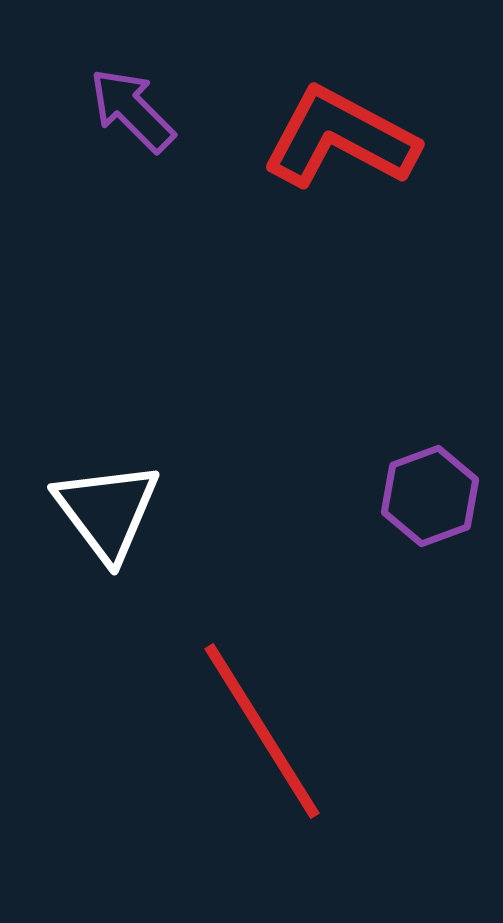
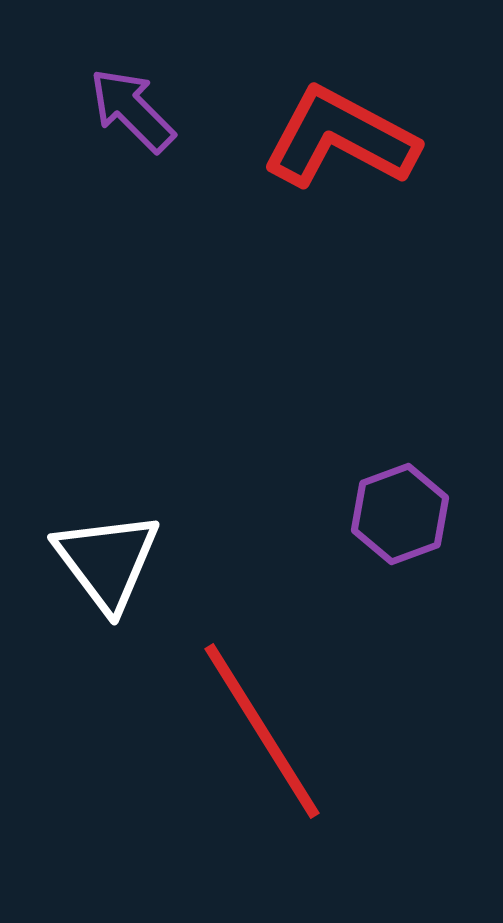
purple hexagon: moved 30 px left, 18 px down
white triangle: moved 50 px down
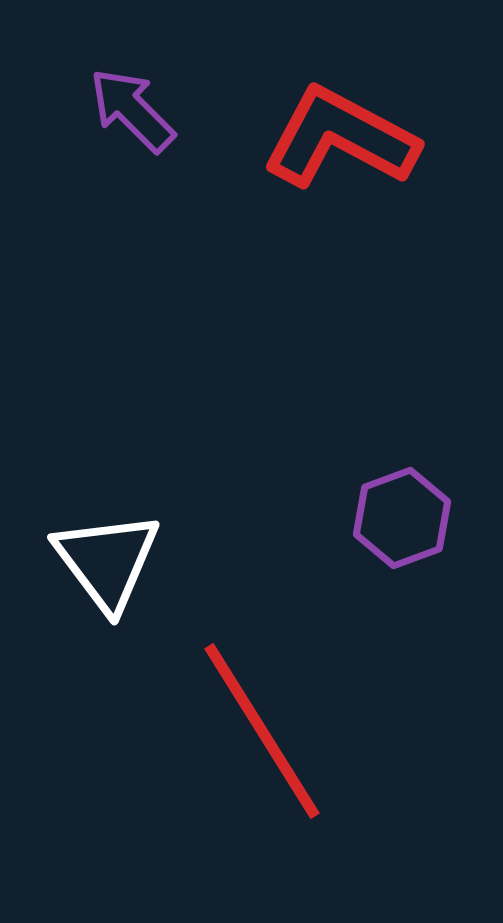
purple hexagon: moved 2 px right, 4 px down
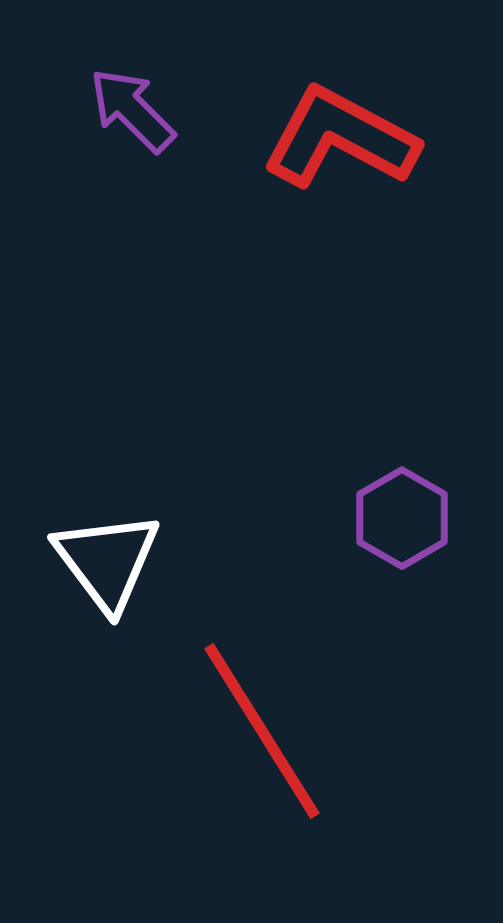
purple hexagon: rotated 10 degrees counterclockwise
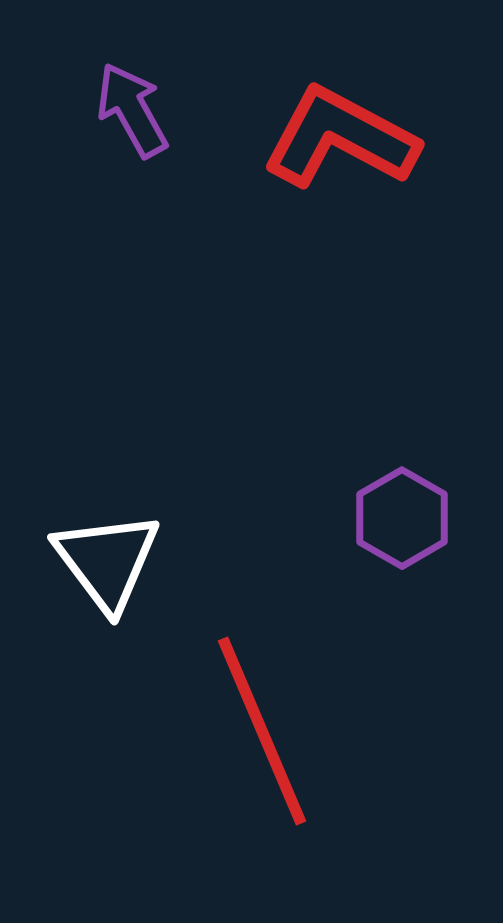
purple arrow: rotated 16 degrees clockwise
red line: rotated 9 degrees clockwise
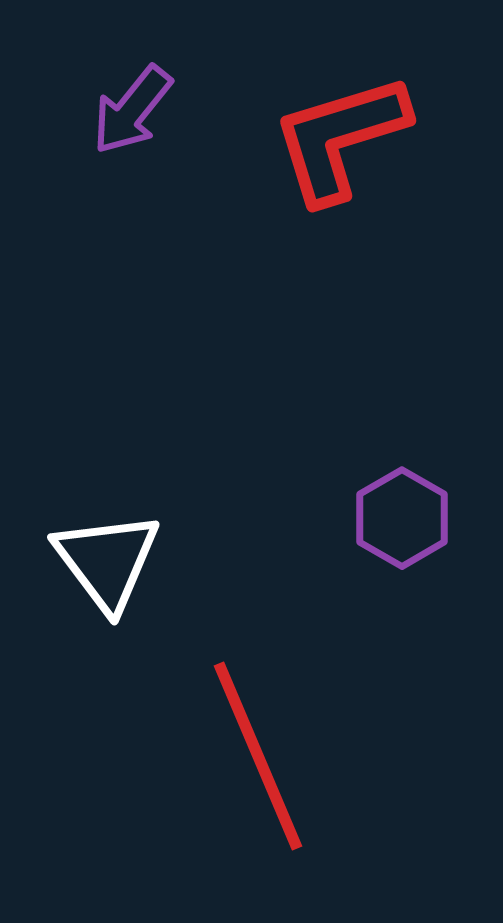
purple arrow: rotated 112 degrees counterclockwise
red L-shape: rotated 45 degrees counterclockwise
red line: moved 4 px left, 25 px down
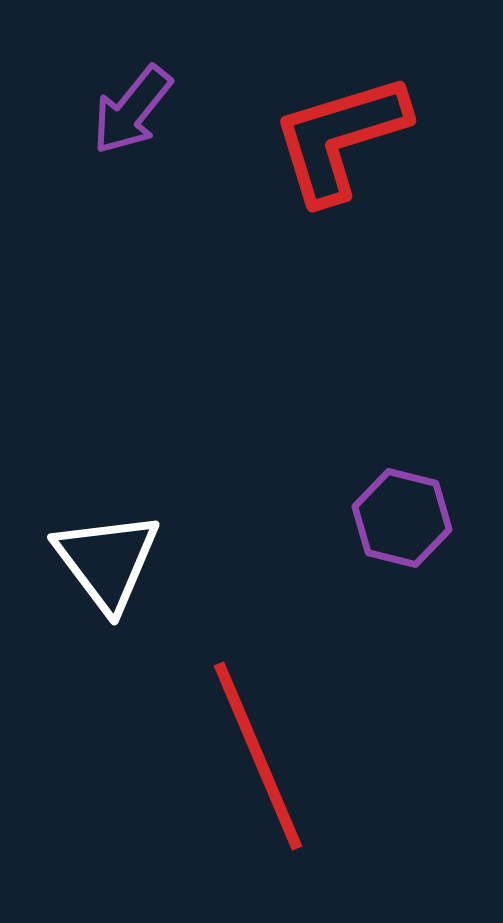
purple hexagon: rotated 16 degrees counterclockwise
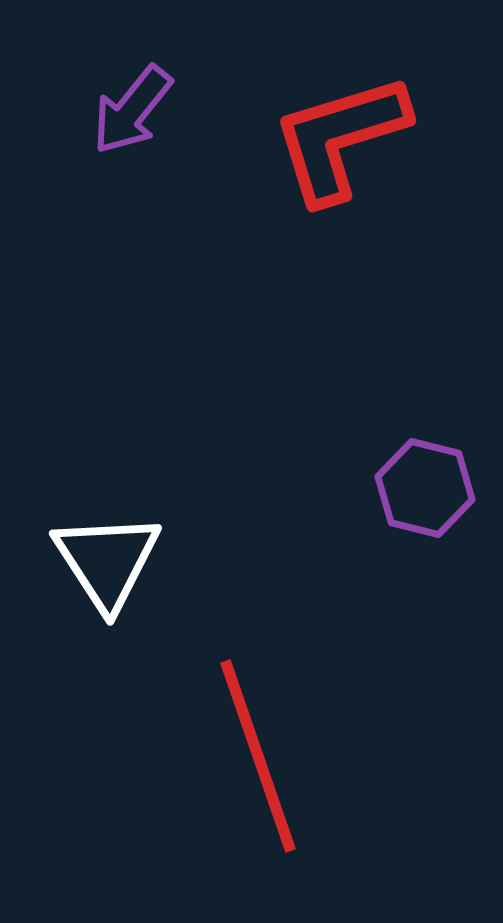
purple hexagon: moved 23 px right, 30 px up
white triangle: rotated 4 degrees clockwise
red line: rotated 4 degrees clockwise
